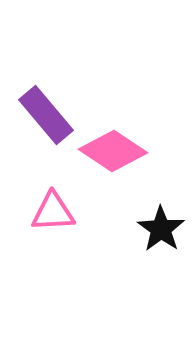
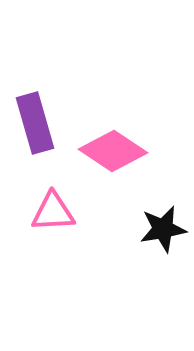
purple rectangle: moved 11 px left, 8 px down; rotated 24 degrees clockwise
black star: moved 2 px right; rotated 27 degrees clockwise
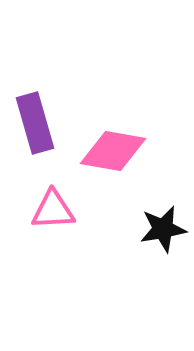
pink diamond: rotated 24 degrees counterclockwise
pink triangle: moved 2 px up
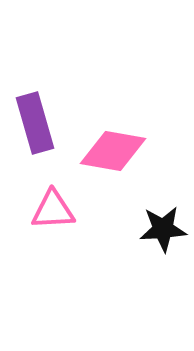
black star: rotated 6 degrees clockwise
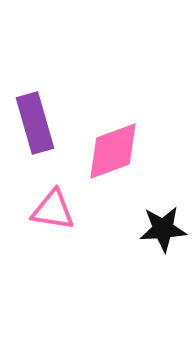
pink diamond: rotated 30 degrees counterclockwise
pink triangle: rotated 12 degrees clockwise
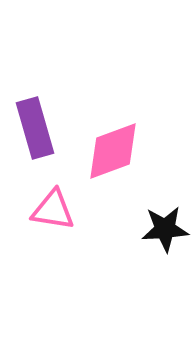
purple rectangle: moved 5 px down
black star: moved 2 px right
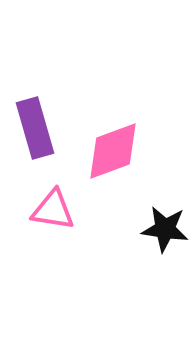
black star: rotated 12 degrees clockwise
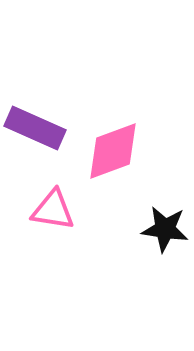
purple rectangle: rotated 50 degrees counterclockwise
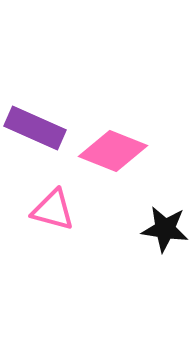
pink diamond: rotated 42 degrees clockwise
pink triangle: rotated 6 degrees clockwise
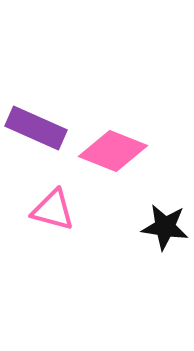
purple rectangle: moved 1 px right
black star: moved 2 px up
